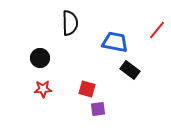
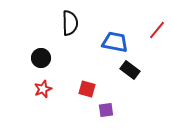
black circle: moved 1 px right
red star: rotated 18 degrees counterclockwise
purple square: moved 8 px right, 1 px down
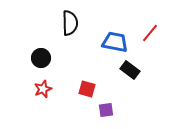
red line: moved 7 px left, 3 px down
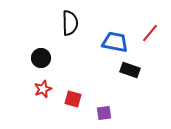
black rectangle: rotated 18 degrees counterclockwise
red square: moved 14 px left, 10 px down
purple square: moved 2 px left, 3 px down
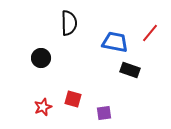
black semicircle: moved 1 px left
red star: moved 18 px down
